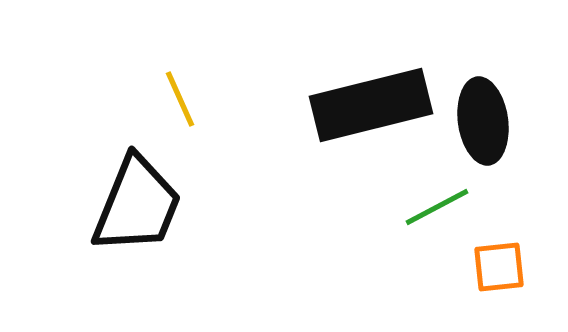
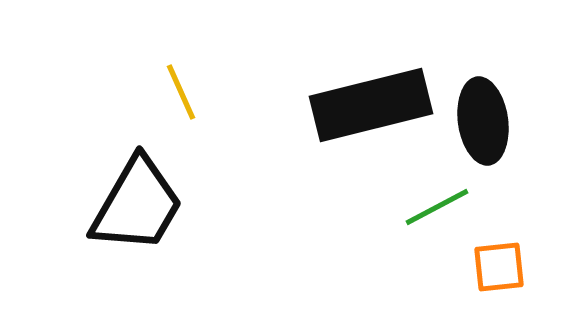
yellow line: moved 1 px right, 7 px up
black trapezoid: rotated 8 degrees clockwise
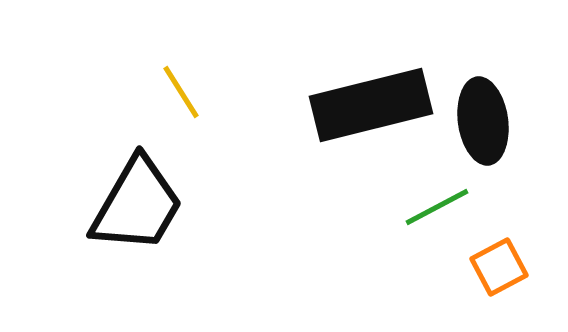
yellow line: rotated 8 degrees counterclockwise
orange square: rotated 22 degrees counterclockwise
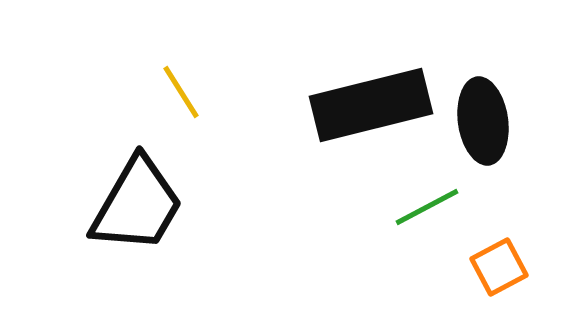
green line: moved 10 px left
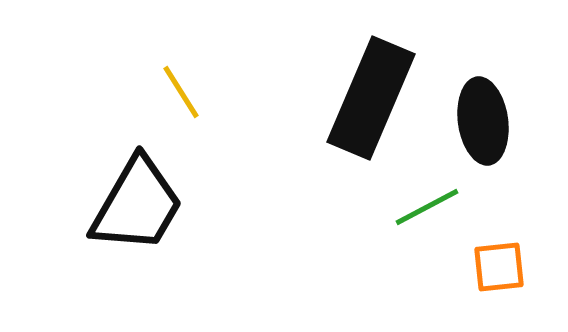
black rectangle: moved 7 px up; rotated 53 degrees counterclockwise
orange square: rotated 22 degrees clockwise
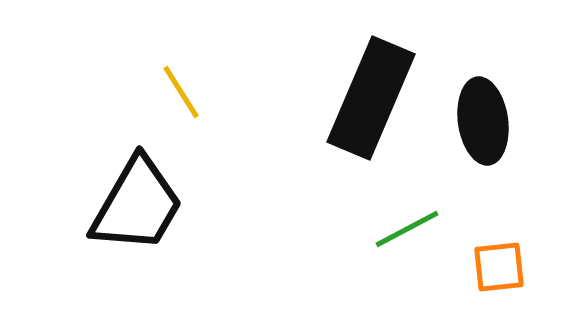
green line: moved 20 px left, 22 px down
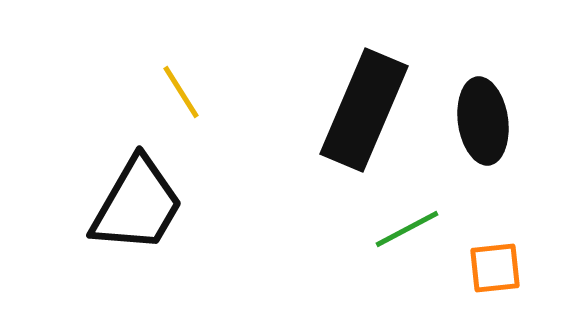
black rectangle: moved 7 px left, 12 px down
orange square: moved 4 px left, 1 px down
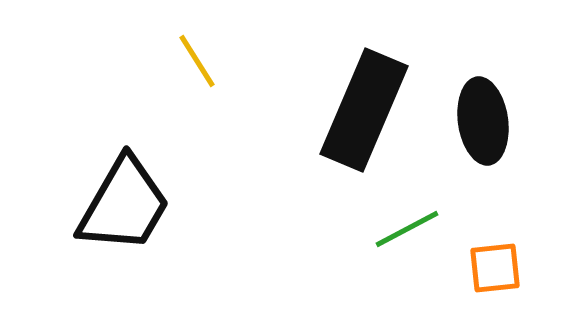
yellow line: moved 16 px right, 31 px up
black trapezoid: moved 13 px left
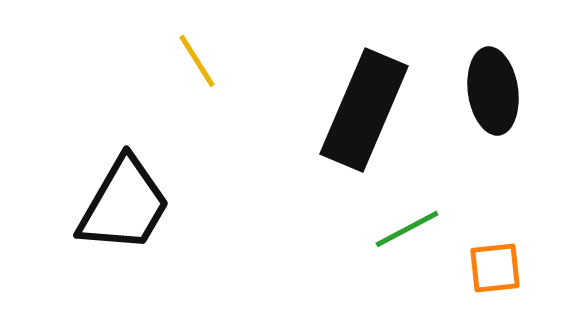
black ellipse: moved 10 px right, 30 px up
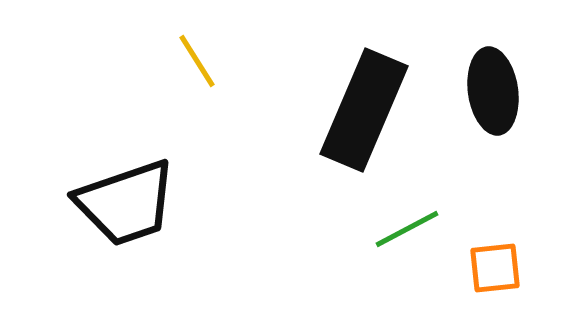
black trapezoid: moved 2 px right, 2 px up; rotated 41 degrees clockwise
